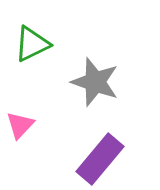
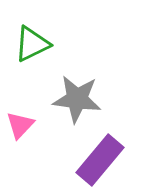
gray star: moved 18 px left, 17 px down; rotated 12 degrees counterclockwise
purple rectangle: moved 1 px down
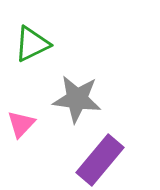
pink triangle: moved 1 px right, 1 px up
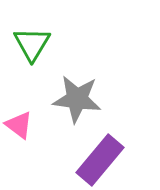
green triangle: rotated 33 degrees counterclockwise
pink triangle: moved 2 px left, 1 px down; rotated 36 degrees counterclockwise
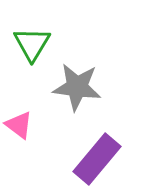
gray star: moved 12 px up
purple rectangle: moved 3 px left, 1 px up
